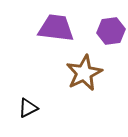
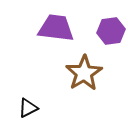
brown star: rotated 6 degrees counterclockwise
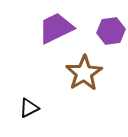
purple trapezoid: rotated 33 degrees counterclockwise
black triangle: moved 1 px right
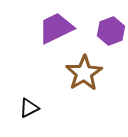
purple hexagon: rotated 12 degrees counterclockwise
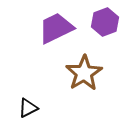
purple hexagon: moved 6 px left, 9 px up
black triangle: moved 1 px left
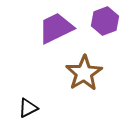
purple hexagon: moved 1 px up
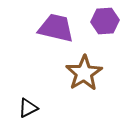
purple hexagon: rotated 16 degrees clockwise
purple trapezoid: rotated 39 degrees clockwise
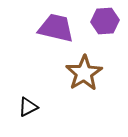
black triangle: moved 1 px up
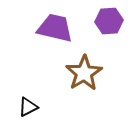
purple hexagon: moved 4 px right
purple trapezoid: moved 1 px left
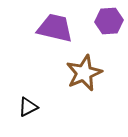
brown star: rotated 9 degrees clockwise
